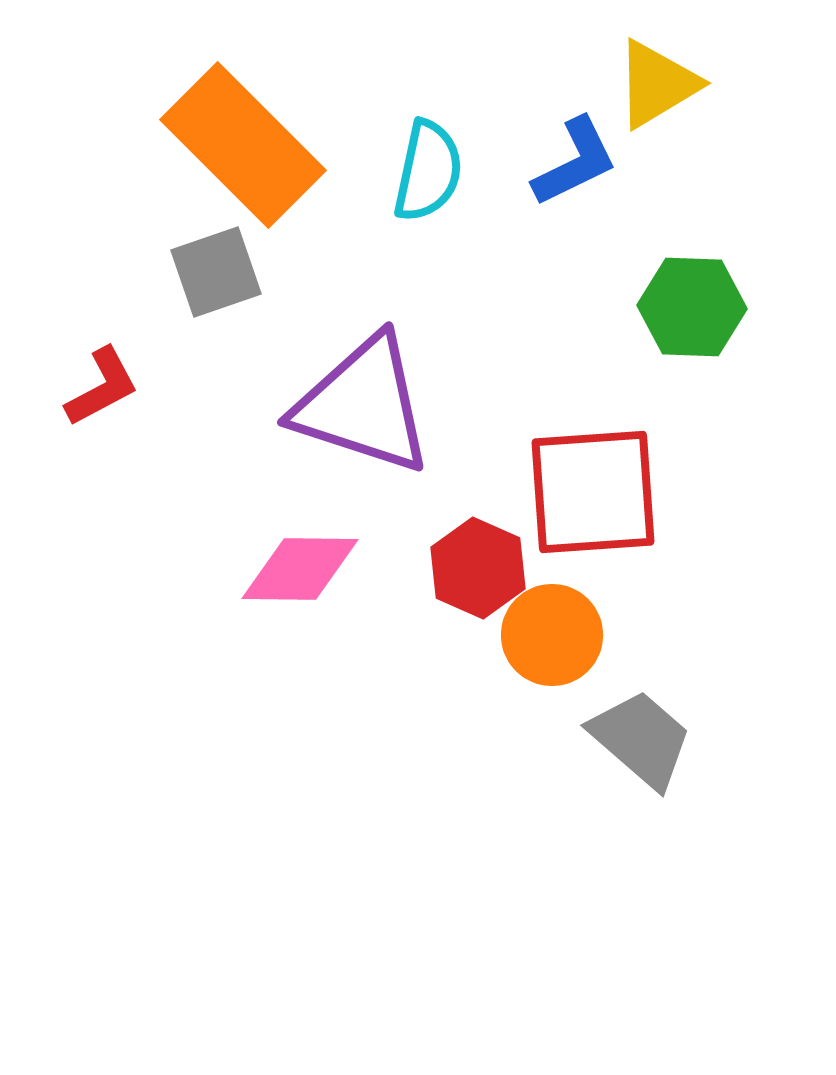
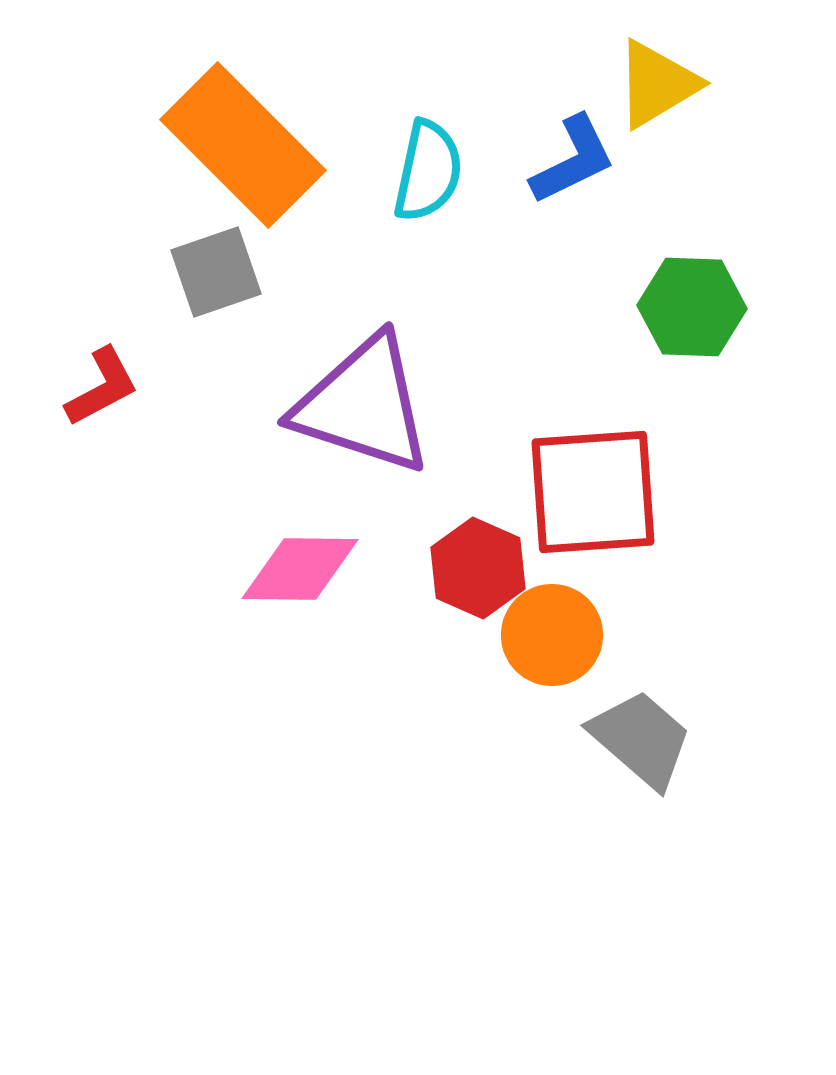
blue L-shape: moved 2 px left, 2 px up
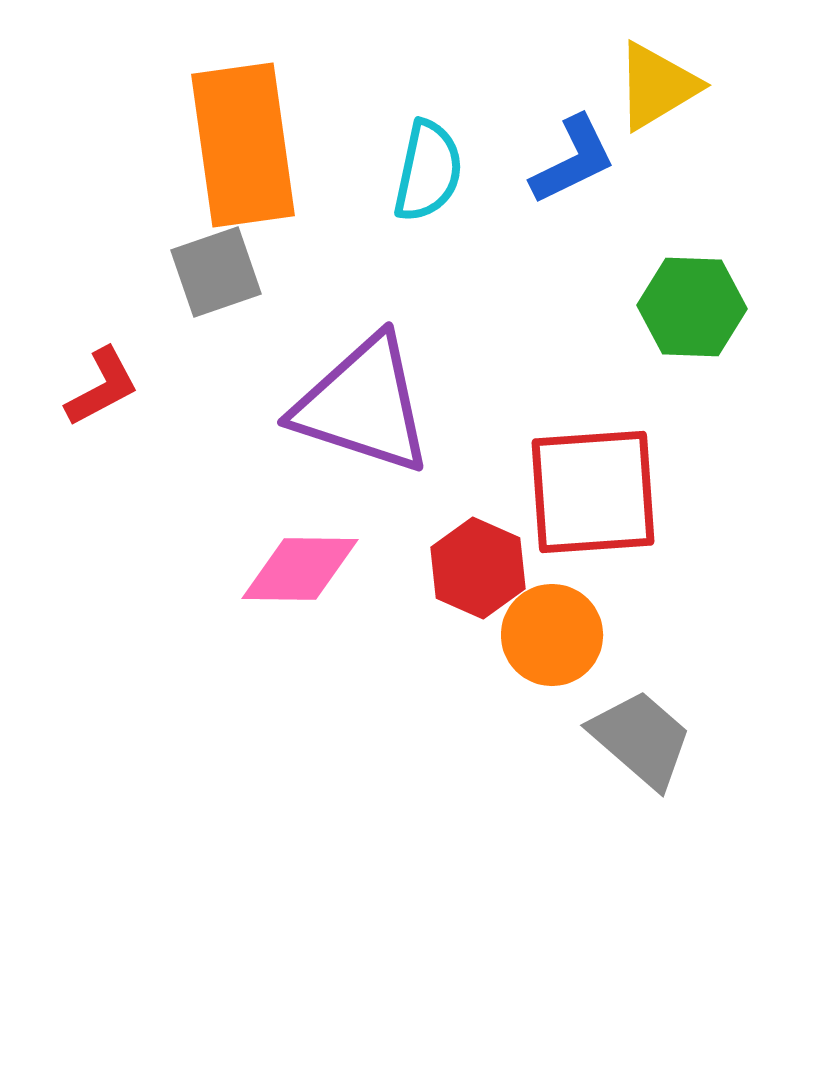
yellow triangle: moved 2 px down
orange rectangle: rotated 37 degrees clockwise
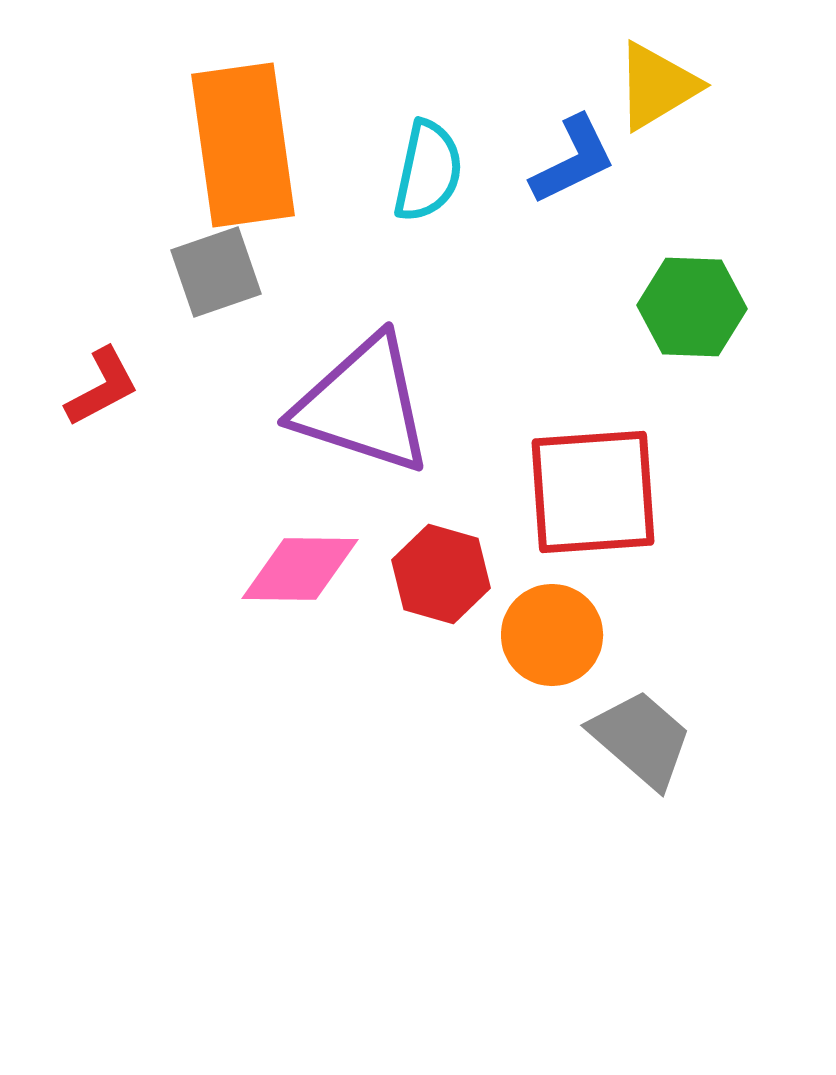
red hexagon: moved 37 px left, 6 px down; rotated 8 degrees counterclockwise
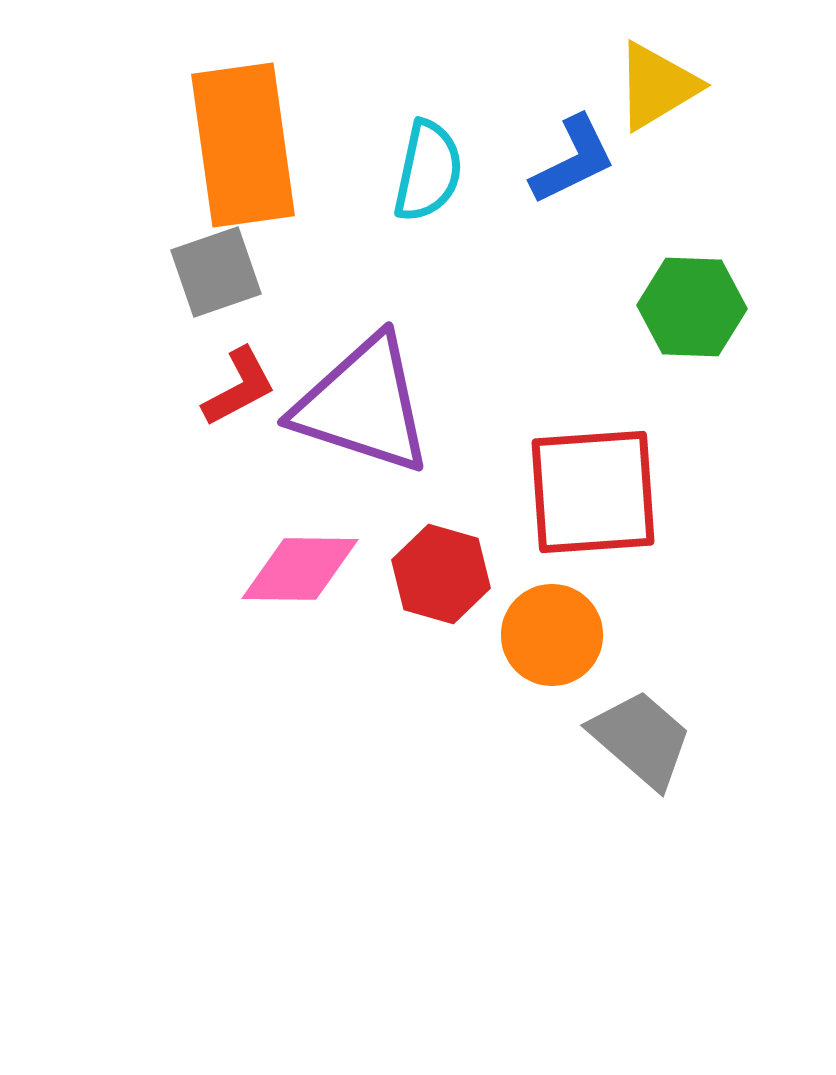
red L-shape: moved 137 px right
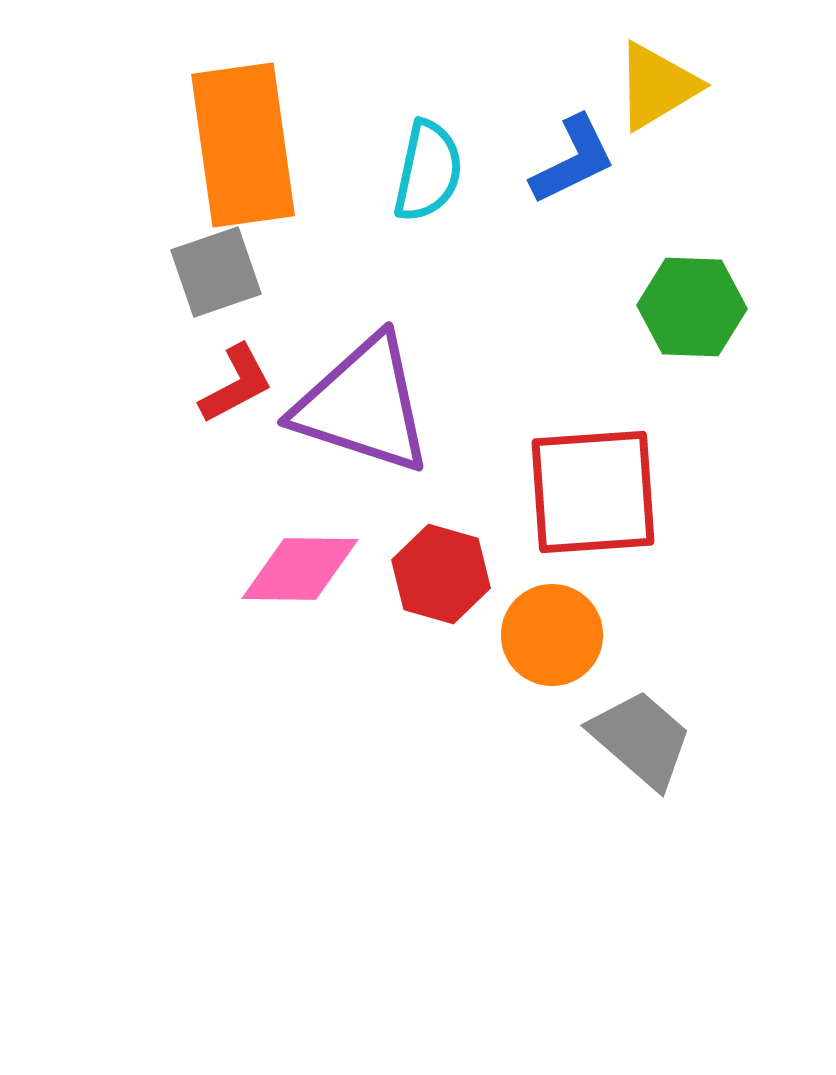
red L-shape: moved 3 px left, 3 px up
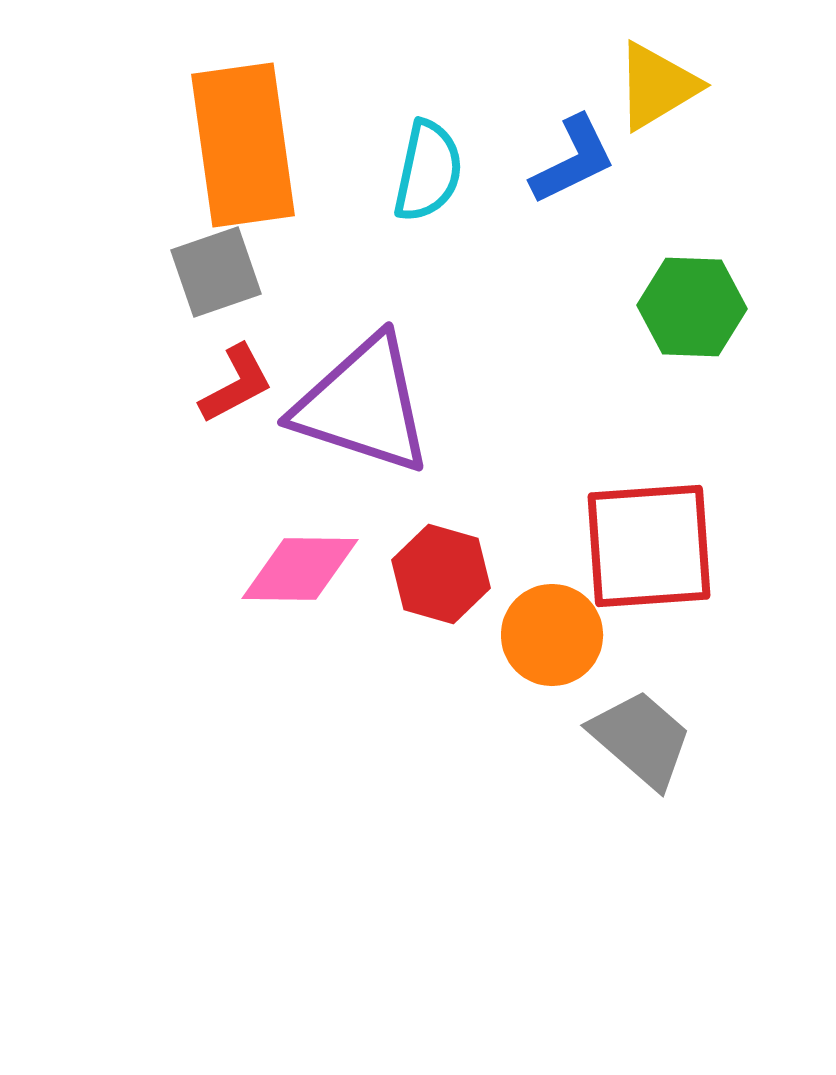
red square: moved 56 px right, 54 px down
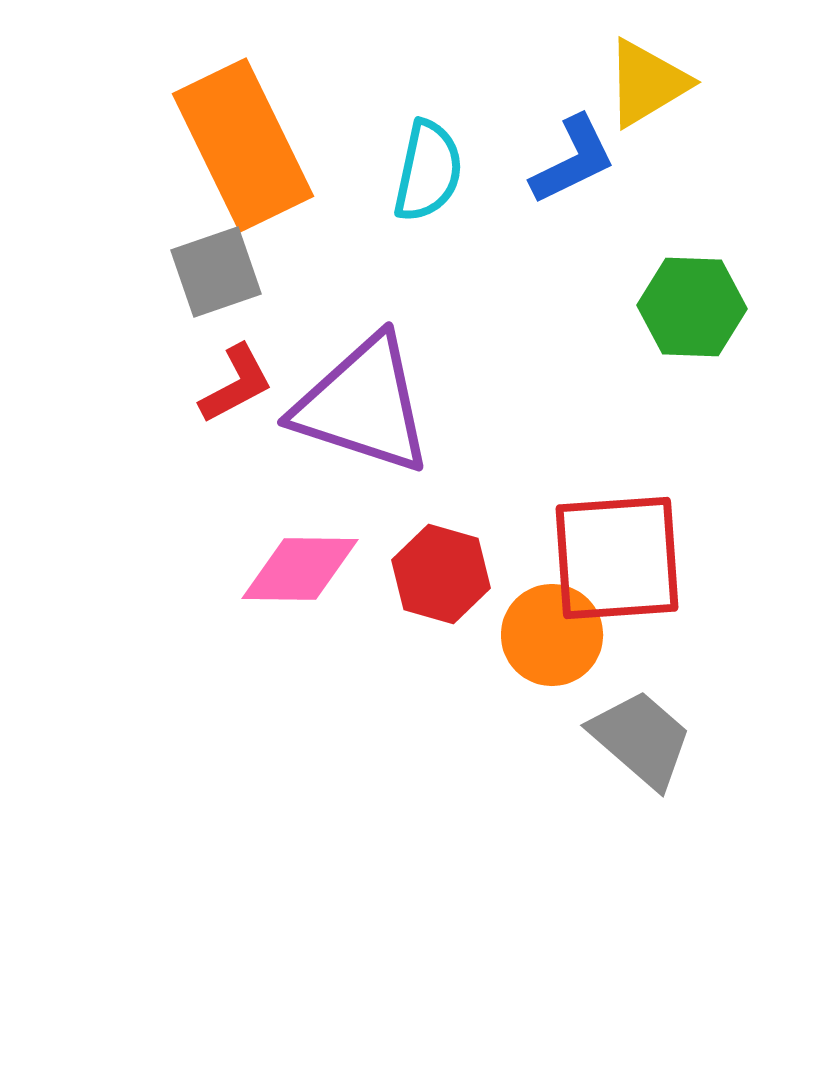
yellow triangle: moved 10 px left, 3 px up
orange rectangle: rotated 18 degrees counterclockwise
red square: moved 32 px left, 12 px down
